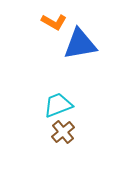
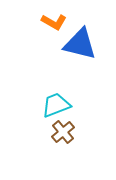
blue triangle: rotated 24 degrees clockwise
cyan trapezoid: moved 2 px left
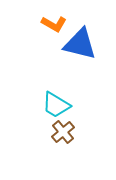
orange L-shape: moved 2 px down
cyan trapezoid: rotated 128 degrees counterclockwise
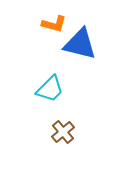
orange L-shape: rotated 15 degrees counterclockwise
cyan trapezoid: moved 6 px left, 16 px up; rotated 76 degrees counterclockwise
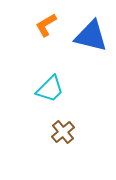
orange L-shape: moved 8 px left, 1 px down; rotated 135 degrees clockwise
blue triangle: moved 11 px right, 8 px up
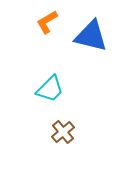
orange L-shape: moved 1 px right, 3 px up
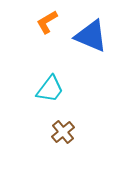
blue triangle: rotated 9 degrees clockwise
cyan trapezoid: rotated 8 degrees counterclockwise
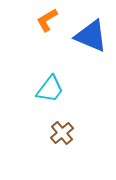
orange L-shape: moved 2 px up
brown cross: moved 1 px left, 1 px down
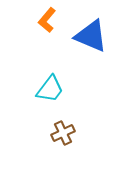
orange L-shape: rotated 20 degrees counterclockwise
brown cross: moved 1 px right; rotated 15 degrees clockwise
